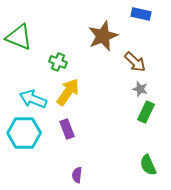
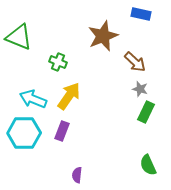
yellow arrow: moved 1 px right, 4 px down
purple rectangle: moved 5 px left, 2 px down; rotated 42 degrees clockwise
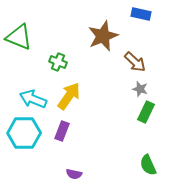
purple semicircle: moved 3 px left, 1 px up; rotated 84 degrees counterclockwise
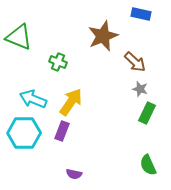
yellow arrow: moved 2 px right, 6 px down
green rectangle: moved 1 px right, 1 px down
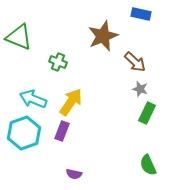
cyan hexagon: rotated 20 degrees counterclockwise
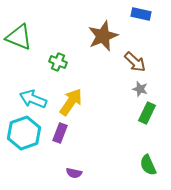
purple rectangle: moved 2 px left, 2 px down
purple semicircle: moved 1 px up
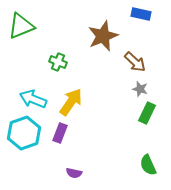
green triangle: moved 2 px right, 11 px up; rotated 44 degrees counterclockwise
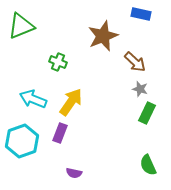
cyan hexagon: moved 2 px left, 8 px down
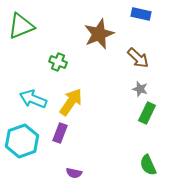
brown star: moved 4 px left, 2 px up
brown arrow: moved 3 px right, 4 px up
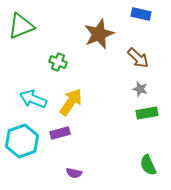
green rectangle: rotated 55 degrees clockwise
purple rectangle: rotated 54 degrees clockwise
